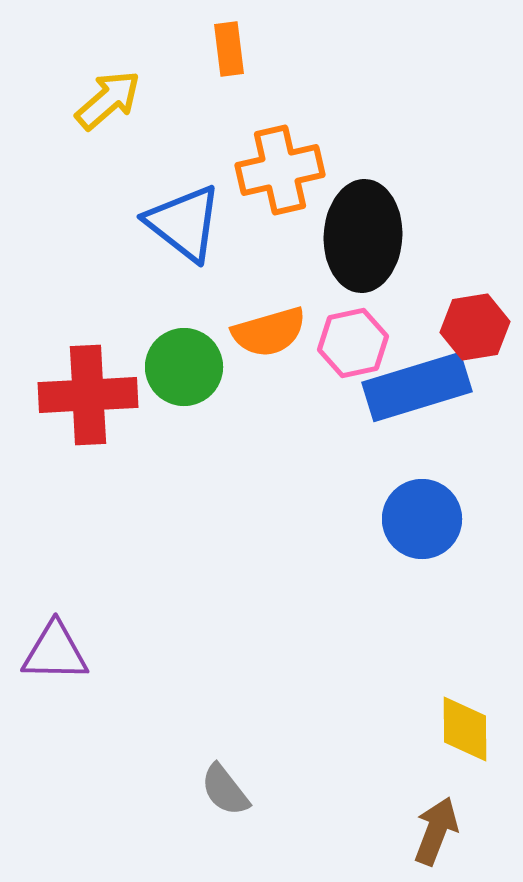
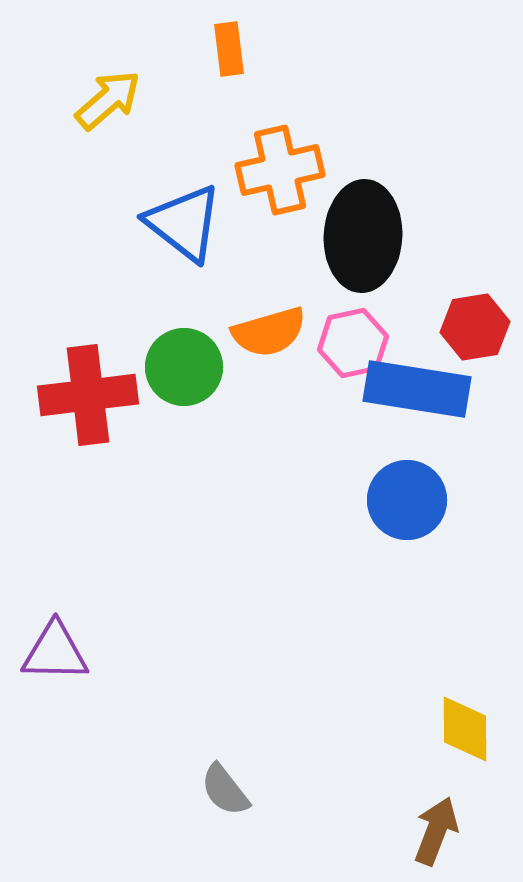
blue rectangle: moved 2 px down; rotated 26 degrees clockwise
red cross: rotated 4 degrees counterclockwise
blue circle: moved 15 px left, 19 px up
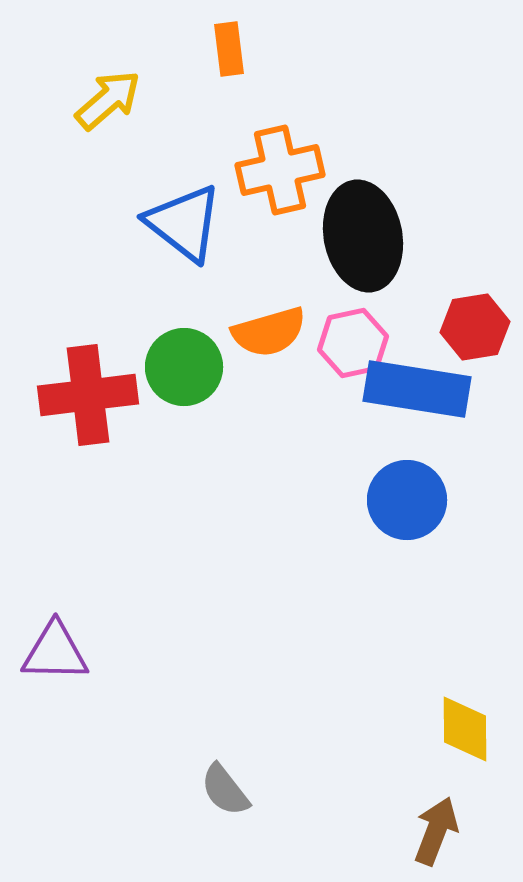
black ellipse: rotated 14 degrees counterclockwise
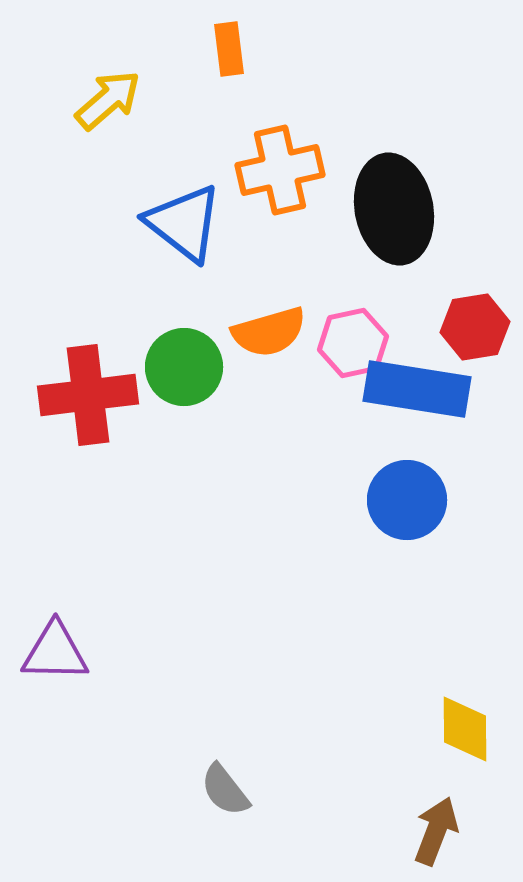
black ellipse: moved 31 px right, 27 px up
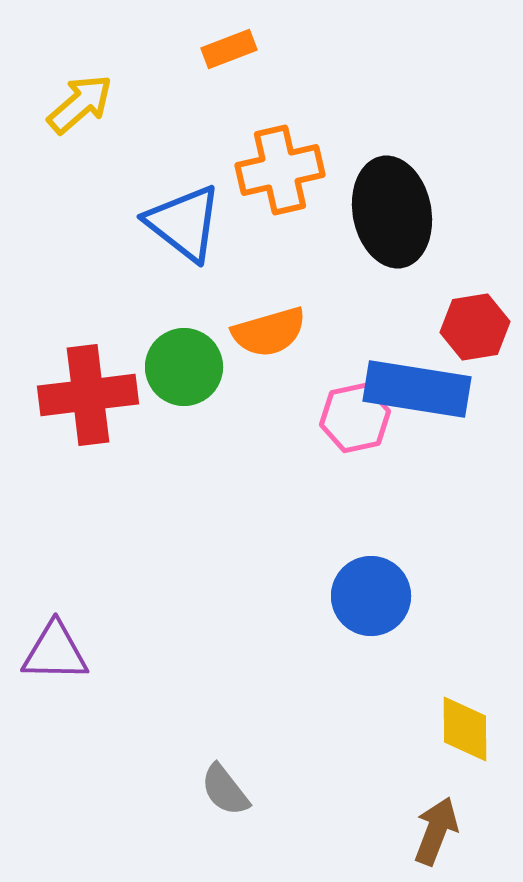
orange rectangle: rotated 76 degrees clockwise
yellow arrow: moved 28 px left, 4 px down
black ellipse: moved 2 px left, 3 px down
pink hexagon: moved 2 px right, 75 px down
blue circle: moved 36 px left, 96 px down
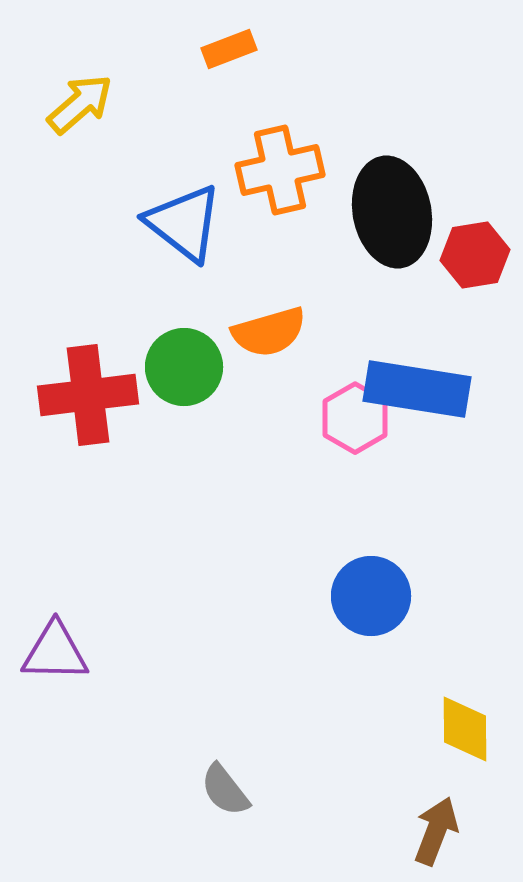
red hexagon: moved 72 px up
pink hexagon: rotated 18 degrees counterclockwise
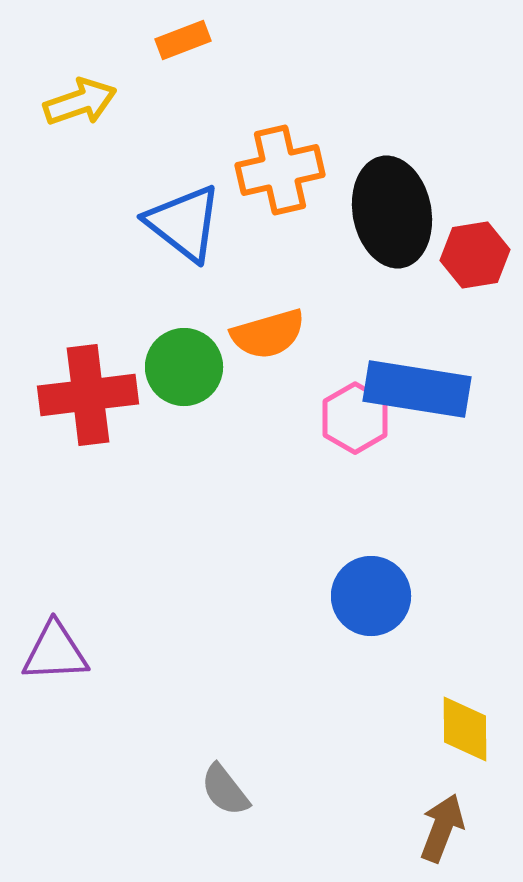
orange rectangle: moved 46 px left, 9 px up
yellow arrow: moved 2 px up; rotated 22 degrees clockwise
orange semicircle: moved 1 px left, 2 px down
purple triangle: rotated 4 degrees counterclockwise
brown arrow: moved 6 px right, 3 px up
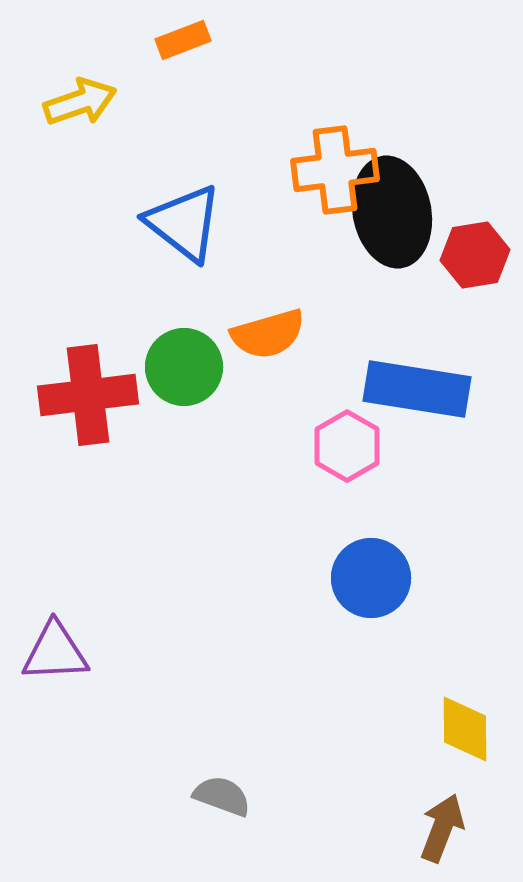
orange cross: moved 55 px right; rotated 6 degrees clockwise
pink hexagon: moved 8 px left, 28 px down
blue circle: moved 18 px up
gray semicircle: moved 3 px left, 6 px down; rotated 148 degrees clockwise
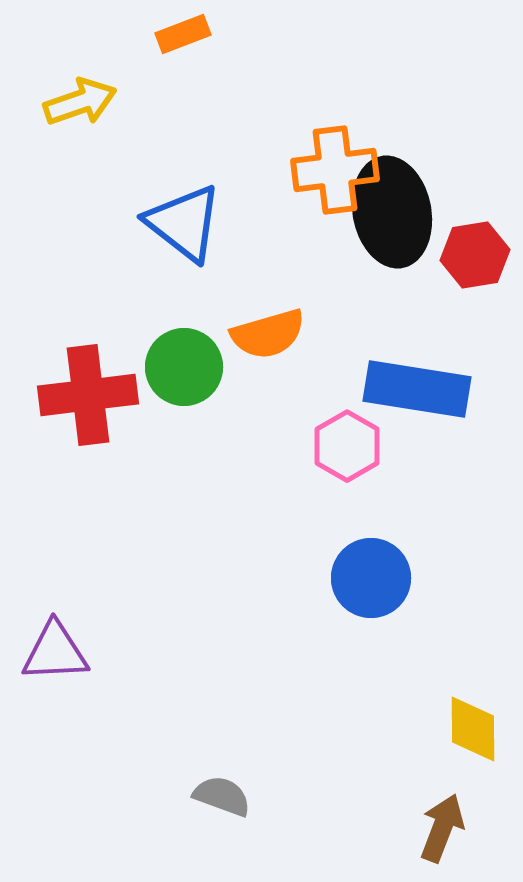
orange rectangle: moved 6 px up
yellow diamond: moved 8 px right
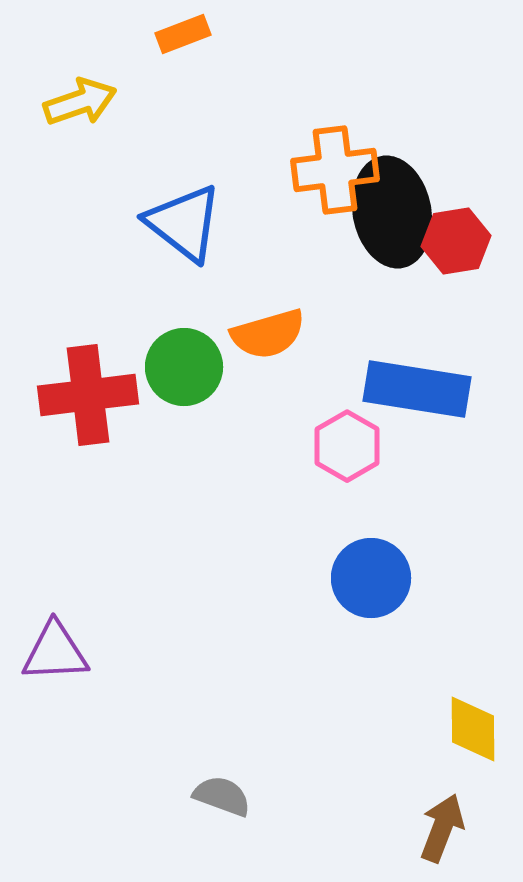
red hexagon: moved 19 px left, 14 px up
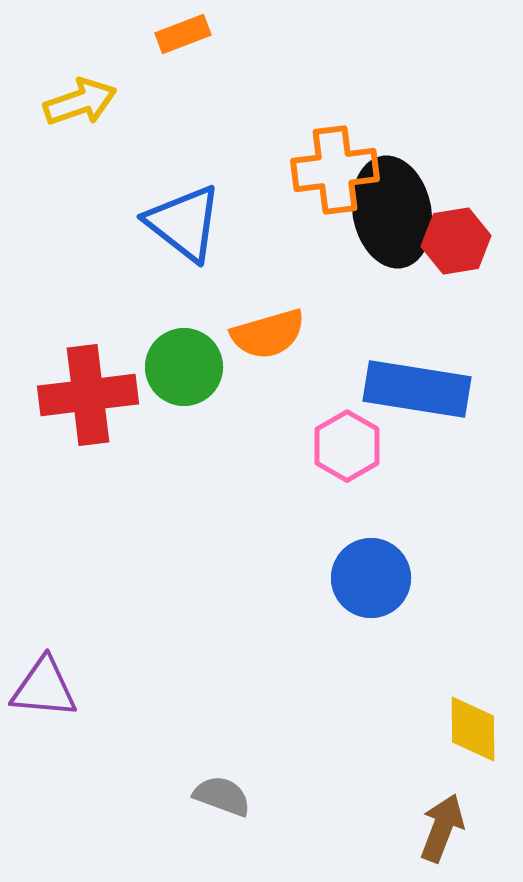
purple triangle: moved 11 px left, 36 px down; rotated 8 degrees clockwise
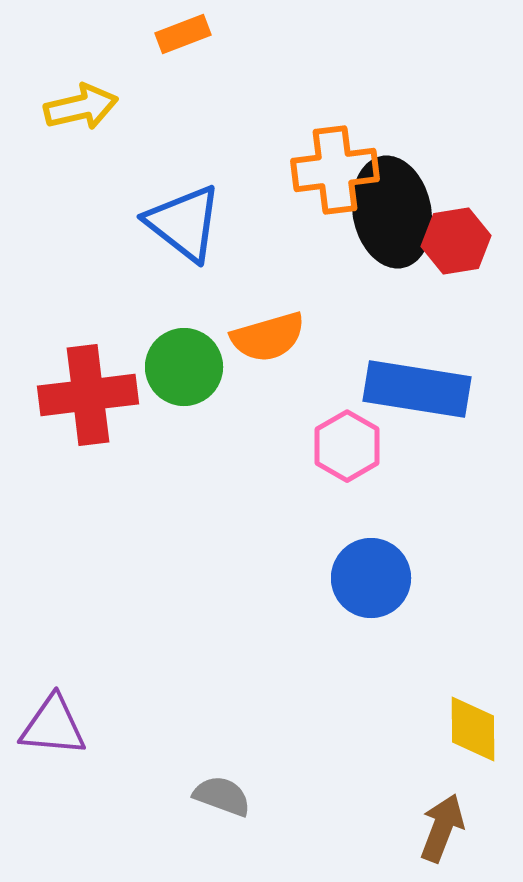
yellow arrow: moved 1 px right, 5 px down; rotated 6 degrees clockwise
orange semicircle: moved 3 px down
purple triangle: moved 9 px right, 38 px down
